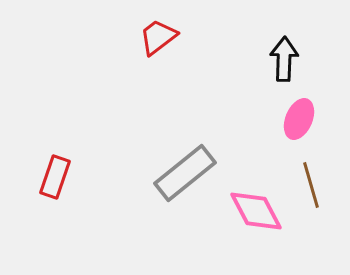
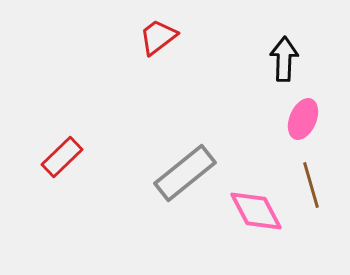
pink ellipse: moved 4 px right
red rectangle: moved 7 px right, 20 px up; rotated 27 degrees clockwise
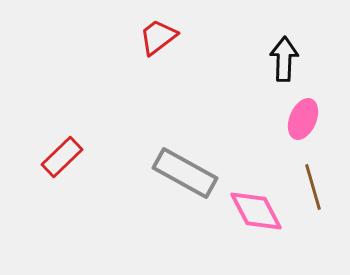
gray rectangle: rotated 68 degrees clockwise
brown line: moved 2 px right, 2 px down
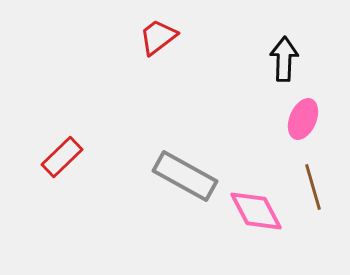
gray rectangle: moved 3 px down
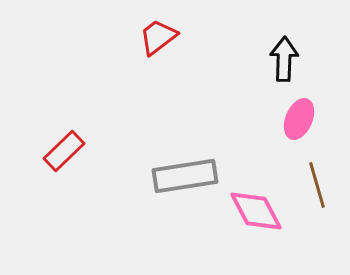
pink ellipse: moved 4 px left
red rectangle: moved 2 px right, 6 px up
gray rectangle: rotated 38 degrees counterclockwise
brown line: moved 4 px right, 2 px up
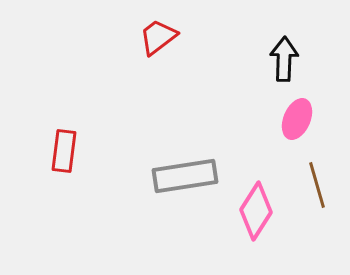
pink ellipse: moved 2 px left
red rectangle: rotated 39 degrees counterclockwise
pink diamond: rotated 60 degrees clockwise
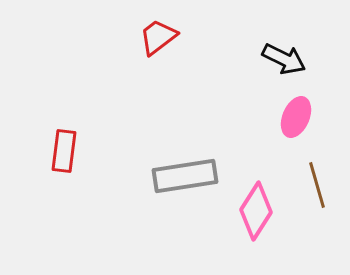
black arrow: rotated 114 degrees clockwise
pink ellipse: moved 1 px left, 2 px up
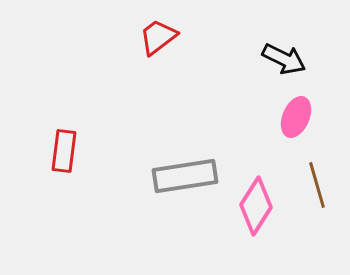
pink diamond: moved 5 px up
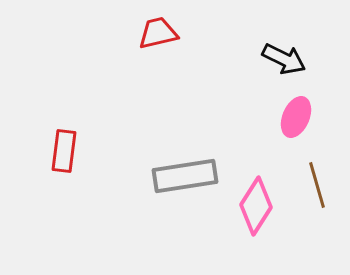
red trapezoid: moved 4 px up; rotated 24 degrees clockwise
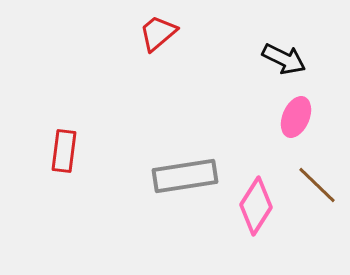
red trapezoid: rotated 27 degrees counterclockwise
brown line: rotated 30 degrees counterclockwise
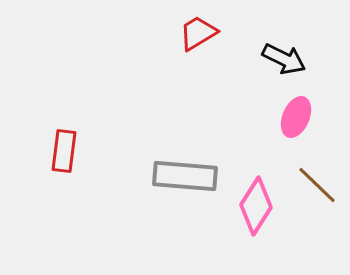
red trapezoid: moved 40 px right; rotated 9 degrees clockwise
gray rectangle: rotated 14 degrees clockwise
